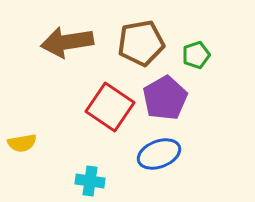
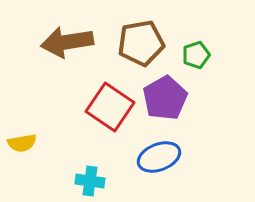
blue ellipse: moved 3 px down
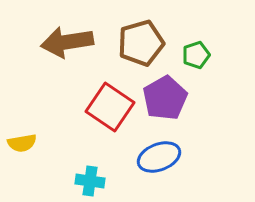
brown pentagon: rotated 6 degrees counterclockwise
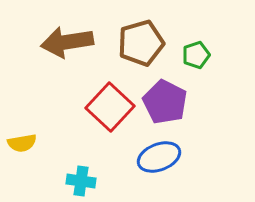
purple pentagon: moved 4 px down; rotated 15 degrees counterclockwise
red square: rotated 9 degrees clockwise
cyan cross: moved 9 px left
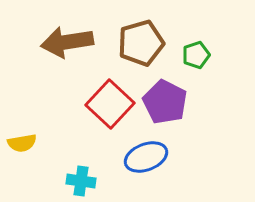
red square: moved 3 px up
blue ellipse: moved 13 px left
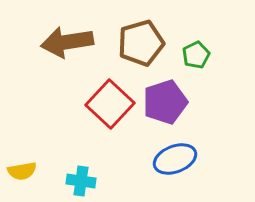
green pentagon: rotated 8 degrees counterclockwise
purple pentagon: rotated 27 degrees clockwise
yellow semicircle: moved 28 px down
blue ellipse: moved 29 px right, 2 px down
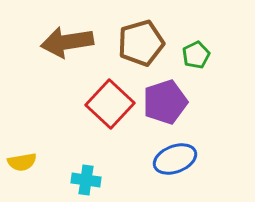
yellow semicircle: moved 9 px up
cyan cross: moved 5 px right, 1 px up
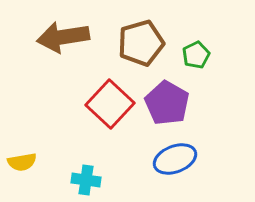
brown arrow: moved 4 px left, 5 px up
purple pentagon: moved 2 px right, 1 px down; rotated 24 degrees counterclockwise
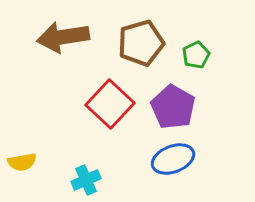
purple pentagon: moved 6 px right, 4 px down
blue ellipse: moved 2 px left
cyan cross: rotated 32 degrees counterclockwise
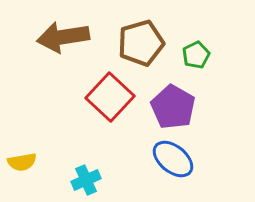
red square: moved 7 px up
blue ellipse: rotated 60 degrees clockwise
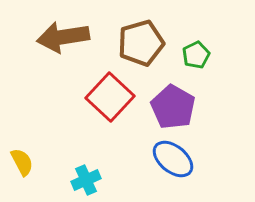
yellow semicircle: rotated 108 degrees counterclockwise
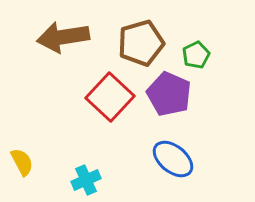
purple pentagon: moved 4 px left, 13 px up; rotated 6 degrees counterclockwise
